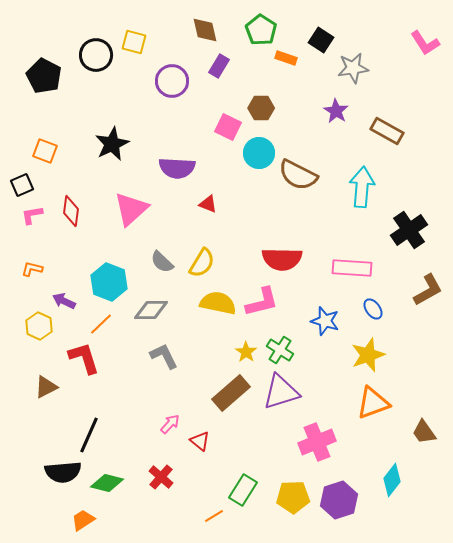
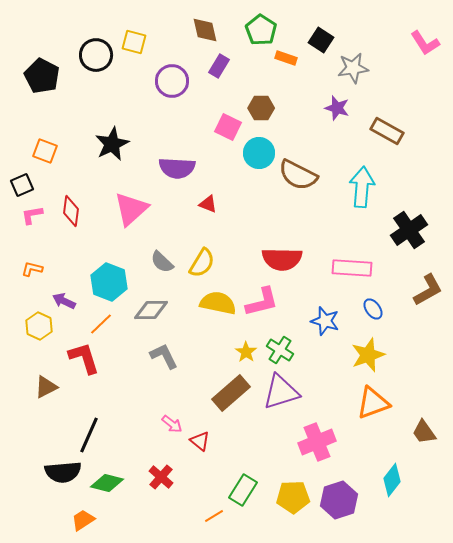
black pentagon at (44, 76): moved 2 px left
purple star at (336, 111): moved 1 px right, 3 px up; rotated 15 degrees counterclockwise
pink arrow at (170, 424): moved 2 px right; rotated 85 degrees clockwise
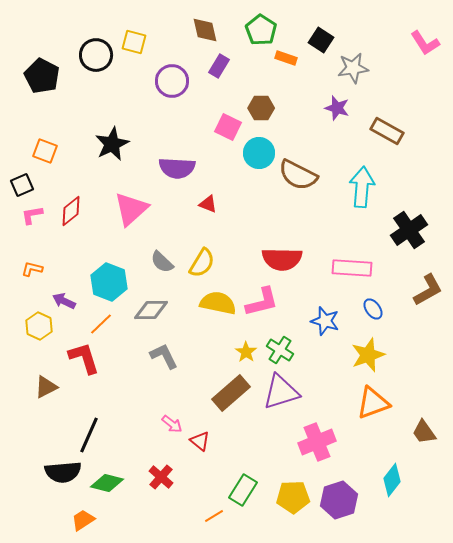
red diamond at (71, 211): rotated 44 degrees clockwise
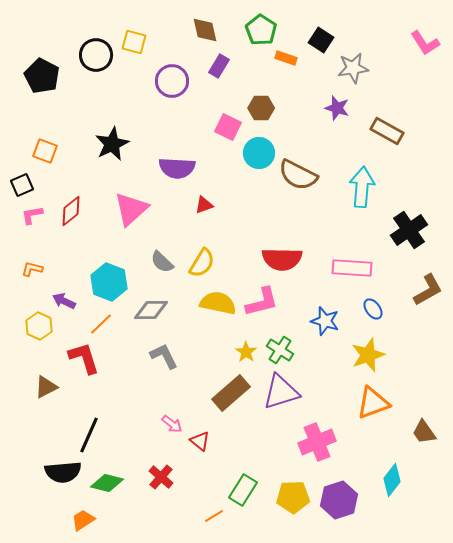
red triangle at (208, 204): moved 4 px left, 1 px down; rotated 42 degrees counterclockwise
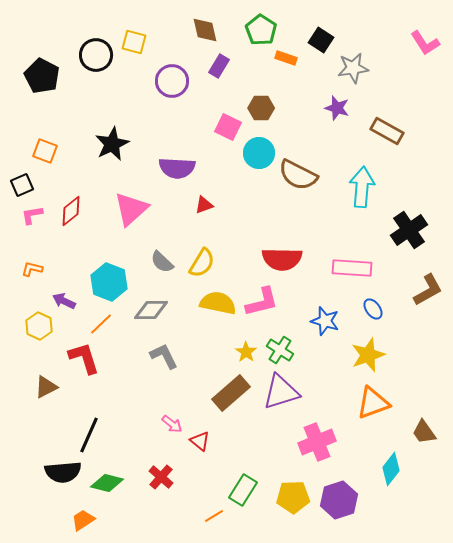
cyan diamond at (392, 480): moved 1 px left, 11 px up
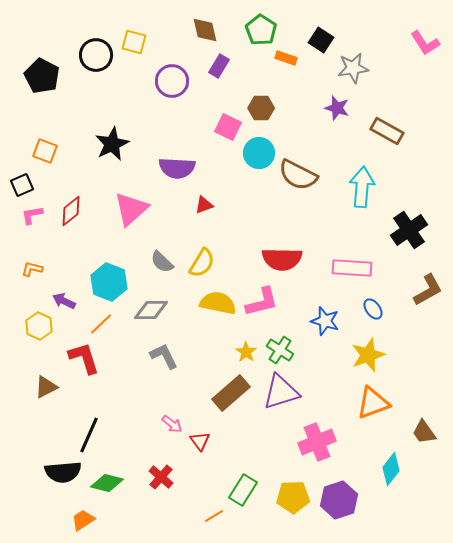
red triangle at (200, 441): rotated 15 degrees clockwise
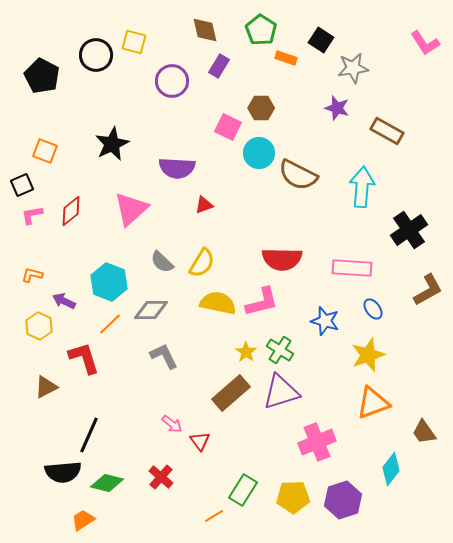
orange L-shape at (32, 269): moved 6 px down
orange line at (101, 324): moved 9 px right
purple hexagon at (339, 500): moved 4 px right
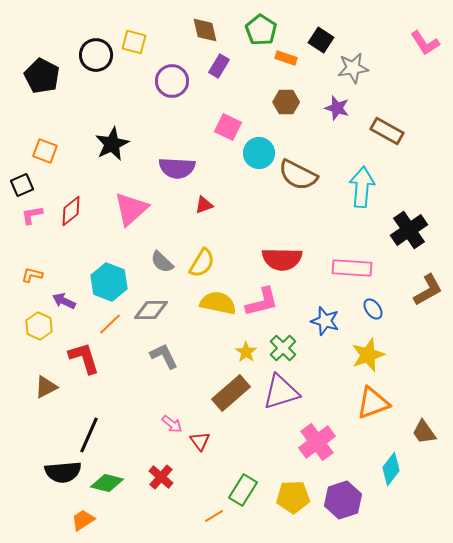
brown hexagon at (261, 108): moved 25 px right, 6 px up
green cross at (280, 350): moved 3 px right, 2 px up; rotated 12 degrees clockwise
pink cross at (317, 442): rotated 15 degrees counterclockwise
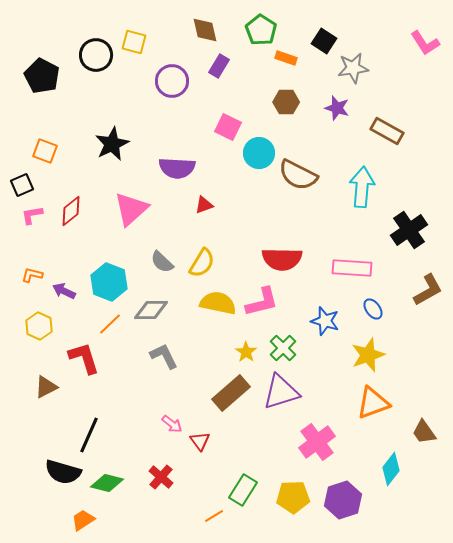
black square at (321, 40): moved 3 px right, 1 px down
purple arrow at (64, 301): moved 10 px up
black semicircle at (63, 472): rotated 21 degrees clockwise
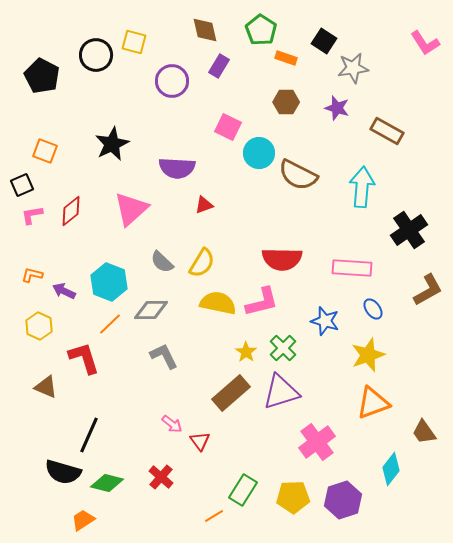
brown triangle at (46, 387): rotated 50 degrees clockwise
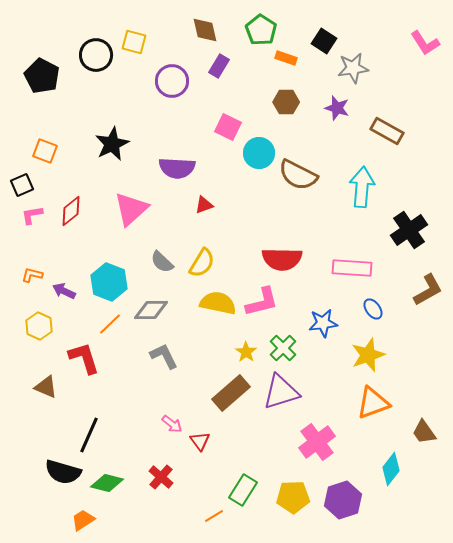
blue star at (325, 321): moved 2 px left, 2 px down; rotated 24 degrees counterclockwise
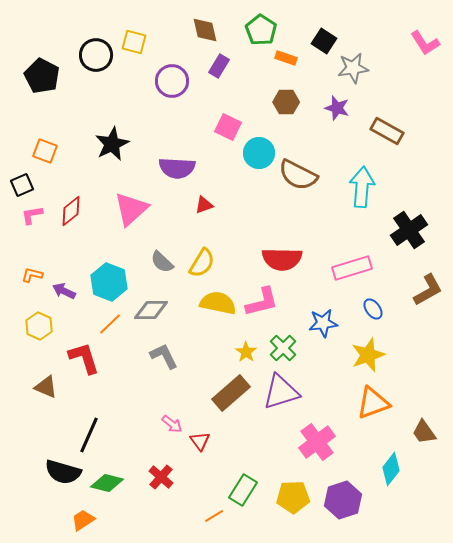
pink rectangle at (352, 268): rotated 21 degrees counterclockwise
